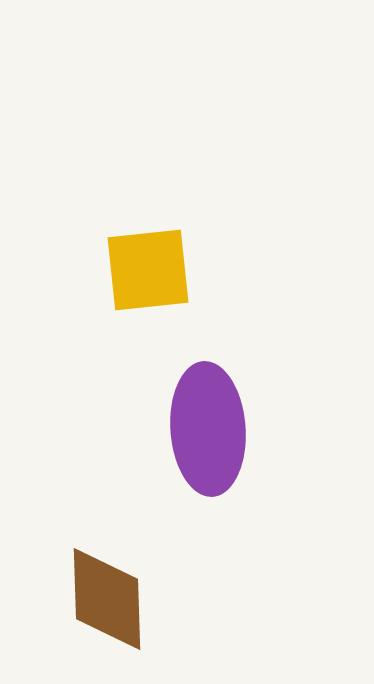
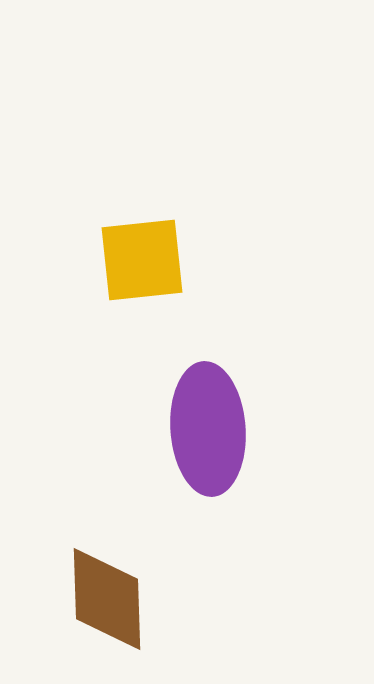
yellow square: moved 6 px left, 10 px up
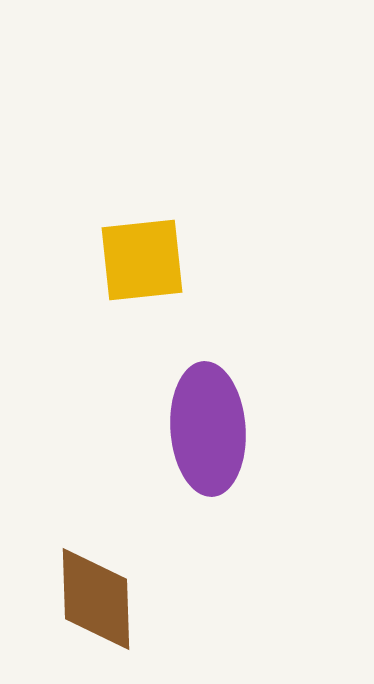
brown diamond: moved 11 px left
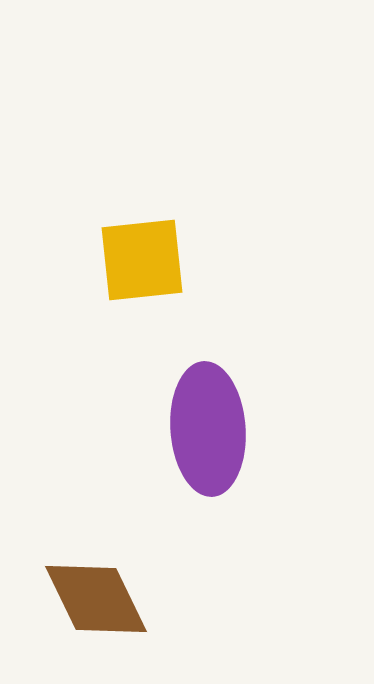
brown diamond: rotated 24 degrees counterclockwise
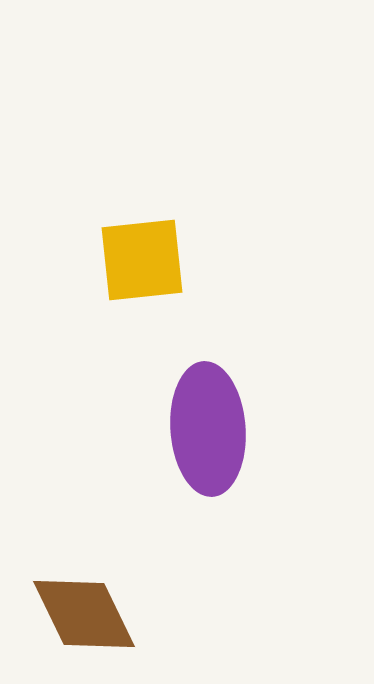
brown diamond: moved 12 px left, 15 px down
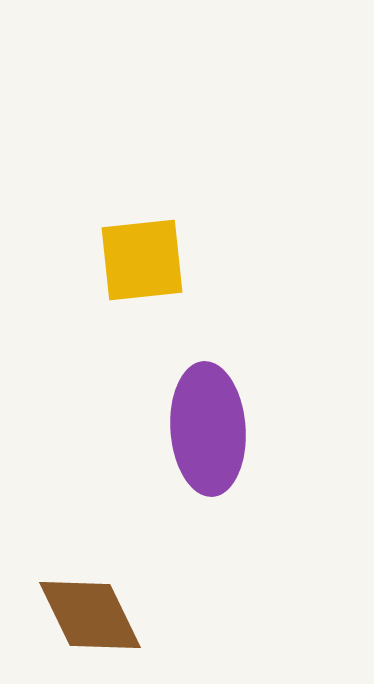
brown diamond: moved 6 px right, 1 px down
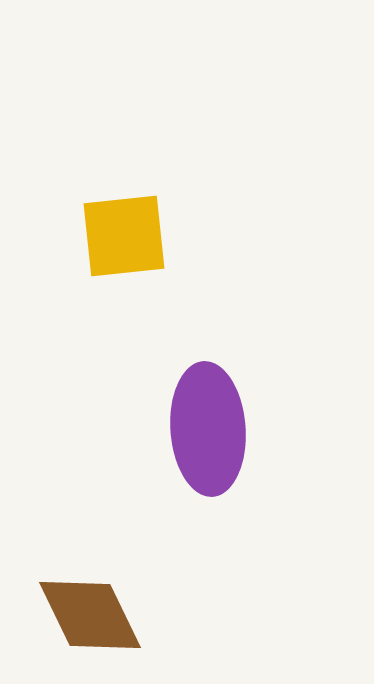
yellow square: moved 18 px left, 24 px up
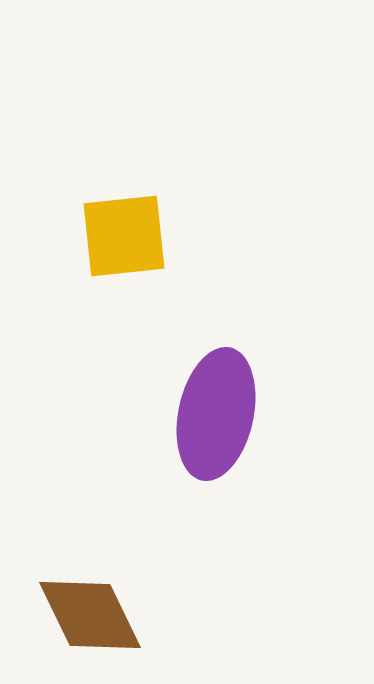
purple ellipse: moved 8 px right, 15 px up; rotated 16 degrees clockwise
